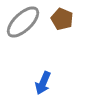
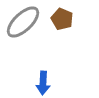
blue arrow: rotated 20 degrees counterclockwise
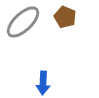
brown pentagon: moved 3 px right, 2 px up
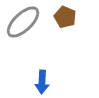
blue arrow: moved 1 px left, 1 px up
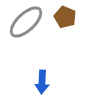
gray ellipse: moved 3 px right
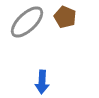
gray ellipse: moved 1 px right
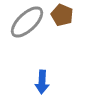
brown pentagon: moved 3 px left, 2 px up
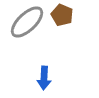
blue arrow: moved 2 px right, 4 px up
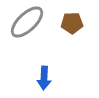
brown pentagon: moved 10 px right, 8 px down; rotated 25 degrees counterclockwise
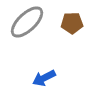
blue arrow: rotated 60 degrees clockwise
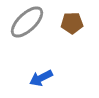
blue arrow: moved 3 px left
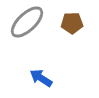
blue arrow: rotated 60 degrees clockwise
